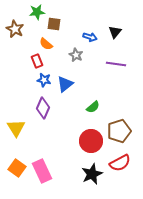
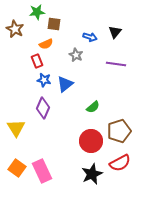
orange semicircle: rotated 64 degrees counterclockwise
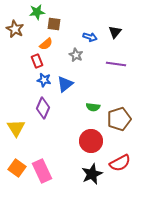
orange semicircle: rotated 16 degrees counterclockwise
green semicircle: rotated 48 degrees clockwise
brown pentagon: moved 12 px up
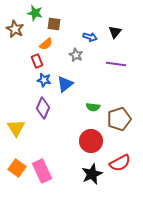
green star: moved 2 px left, 1 px down; rotated 21 degrees clockwise
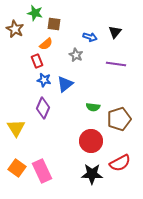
black star: rotated 25 degrees clockwise
